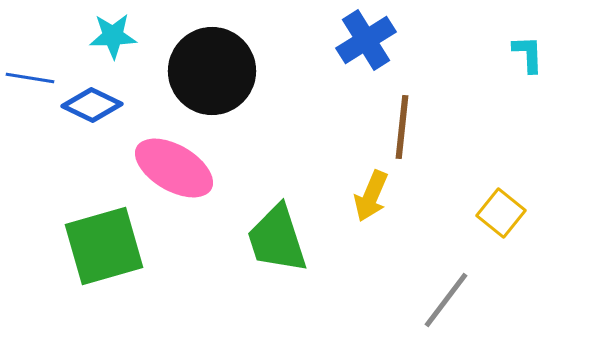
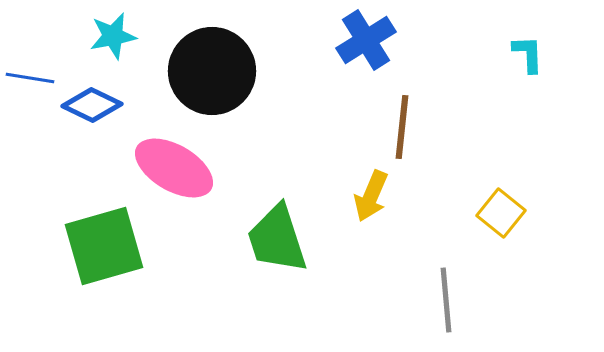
cyan star: rotated 9 degrees counterclockwise
gray line: rotated 42 degrees counterclockwise
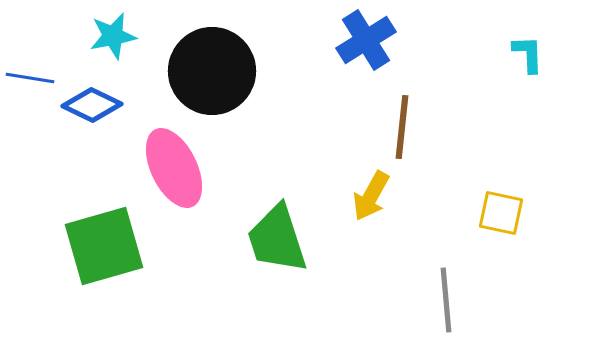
pink ellipse: rotated 34 degrees clockwise
yellow arrow: rotated 6 degrees clockwise
yellow square: rotated 27 degrees counterclockwise
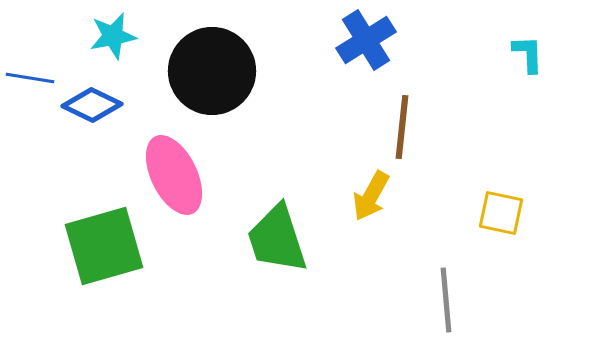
pink ellipse: moved 7 px down
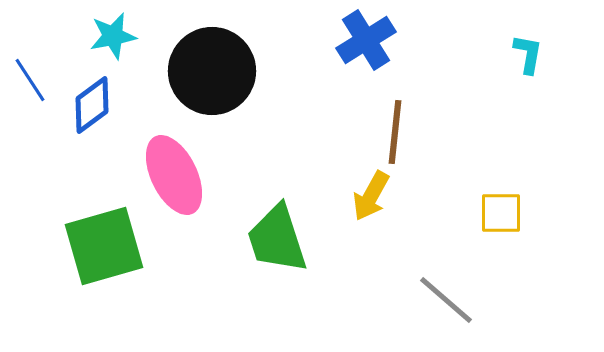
cyan L-shape: rotated 12 degrees clockwise
blue line: moved 2 px down; rotated 48 degrees clockwise
blue diamond: rotated 62 degrees counterclockwise
brown line: moved 7 px left, 5 px down
yellow square: rotated 12 degrees counterclockwise
gray line: rotated 44 degrees counterclockwise
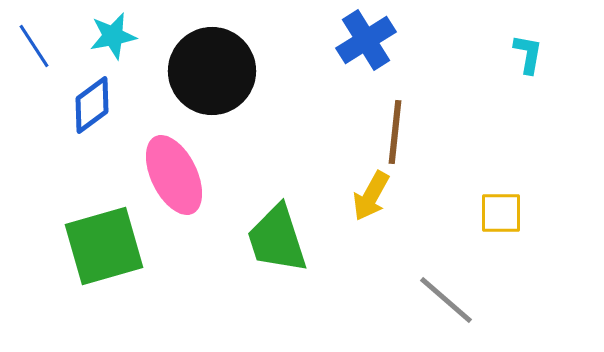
blue line: moved 4 px right, 34 px up
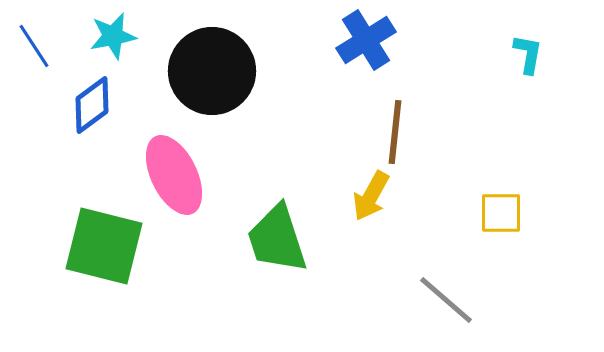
green square: rotated 30 degrees clockwise
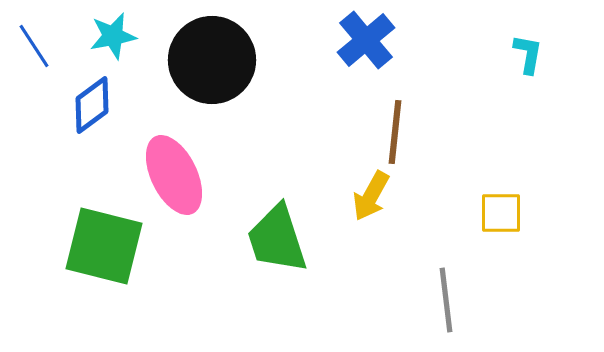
blue cross: rotated 8 degrees counterclockwise
black circle: moved 11 px up
gray line: rotated 42 degrees clockwise
